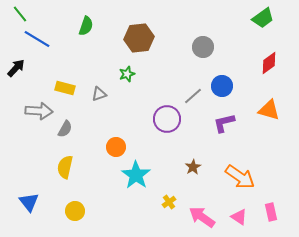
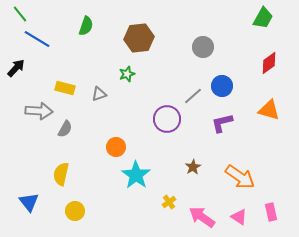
green trapezoid: rotated 25 degrees counterclockwise
purple L-shape: moved 2 px left
yellow semicircle: moved 4 px left, 7 px down
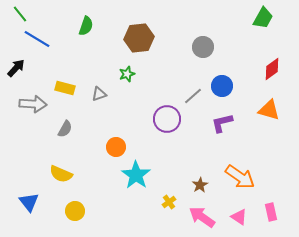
red diamond: moved 3 px right, 6 px down
gray arrow: moved 6 px left, 7 px up
brown star: moved 7 px right, 18 px down
yellow semicircle: rotated 80 degrees counterclockwise
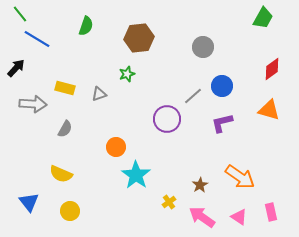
yellow circle: moved 5 px left
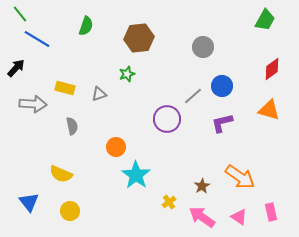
green trapezoid: moved 2 px right, 2 px down
gray semicircle: moved 7 px right, 3 px up; rotated 42 degrees counterclockwise
brown star: moved 2 px right, 1 px down
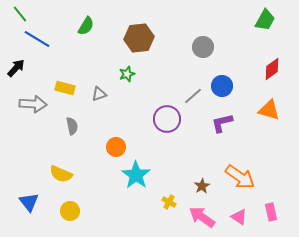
green semicircle: rotated 12 degrees clockwise
yellow cross: rotated 24 degrees counterclockwise
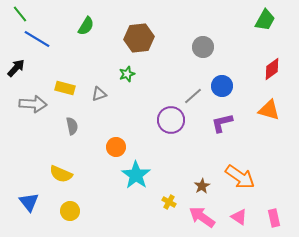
purple circle: moved 4 px right, 1 px down
pink rectangle: moved 3 px right, 6 px down
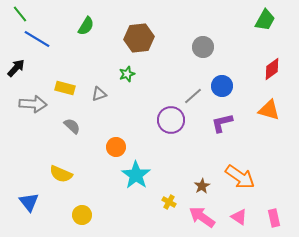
gray semicircle: rotated 36 degrees counterclockwise
yellow circle: moved 12 px right, 4 px down
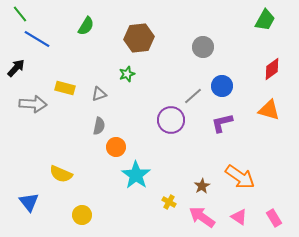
gray semicircle: moved 27 px right; rotated 60 degrees clockwise
pink rectangle: rotated 18 degrees counterclockwise
